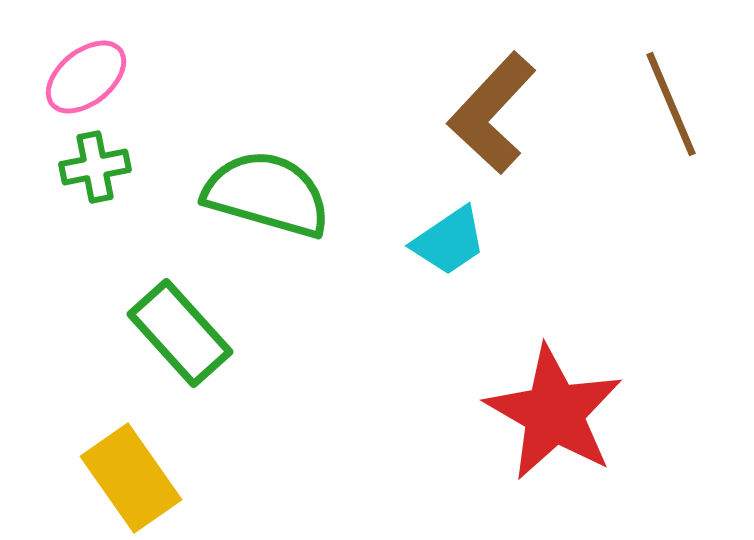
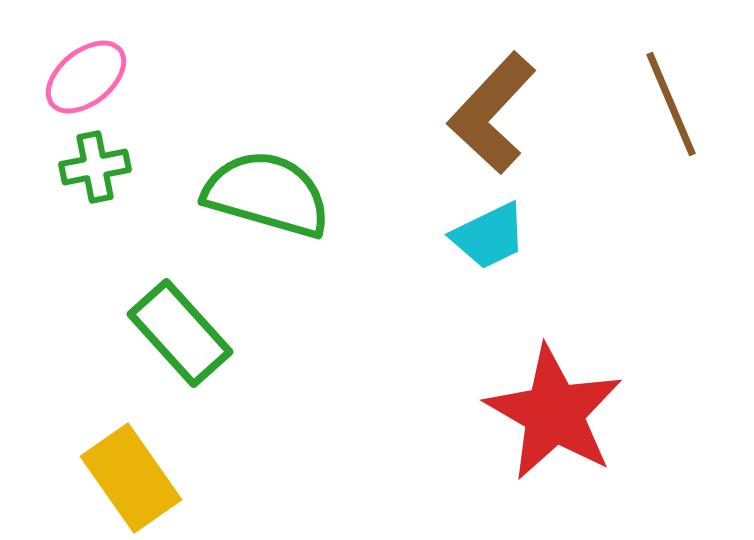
cyan trapezoid: moved 40 px right, 5 px up; rotated 8 degrees clockwise
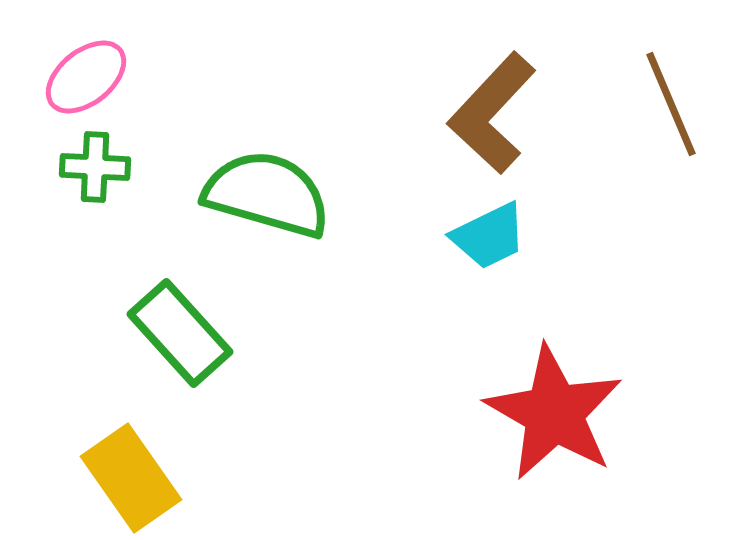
green cross: rotated 14 degrees clockwise
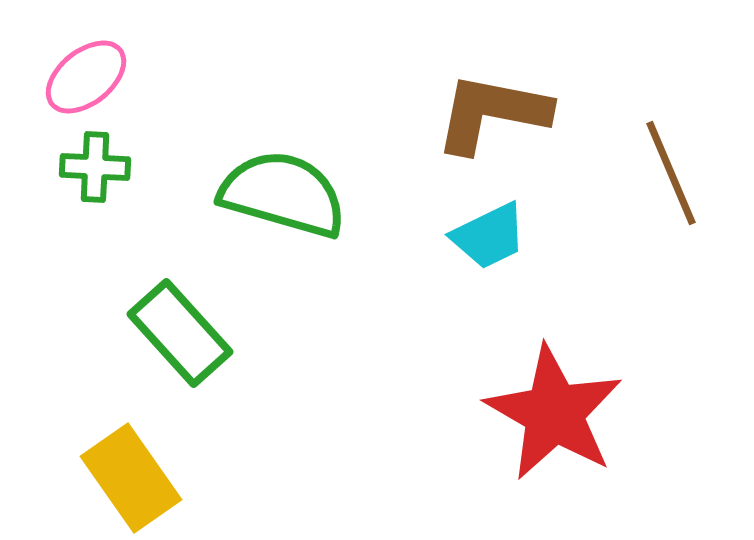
brown line: moved 69 px down
brown L-shape: rotated 58 degrees clockwise
green semicircle: moved 16 px right
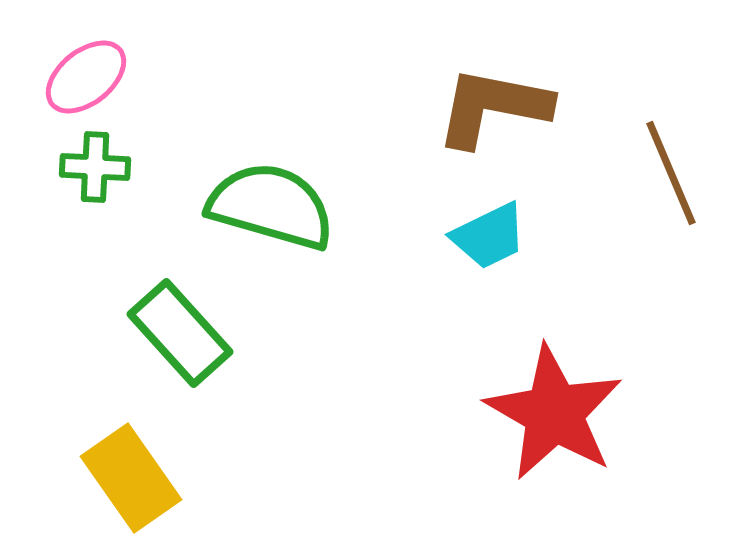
brown L-shape: moved 1 px right, 6 px up
green semicircle: moved 12 px left, 12 px down
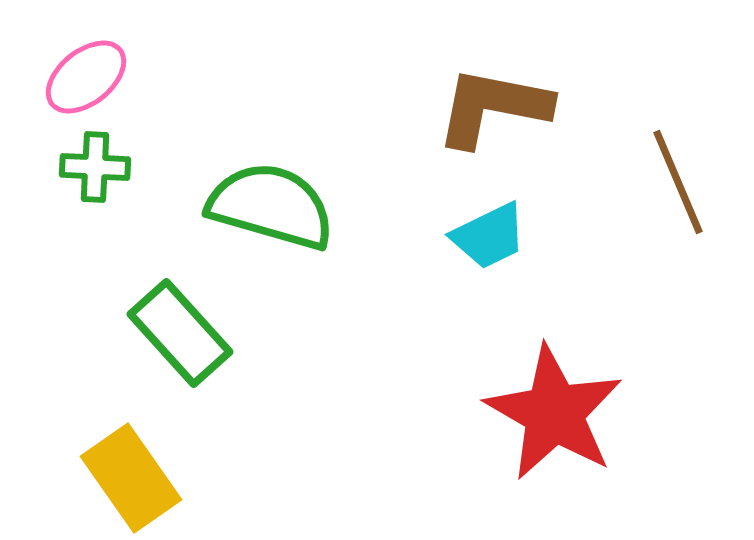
brown line: moved 7 px right, 9 px down
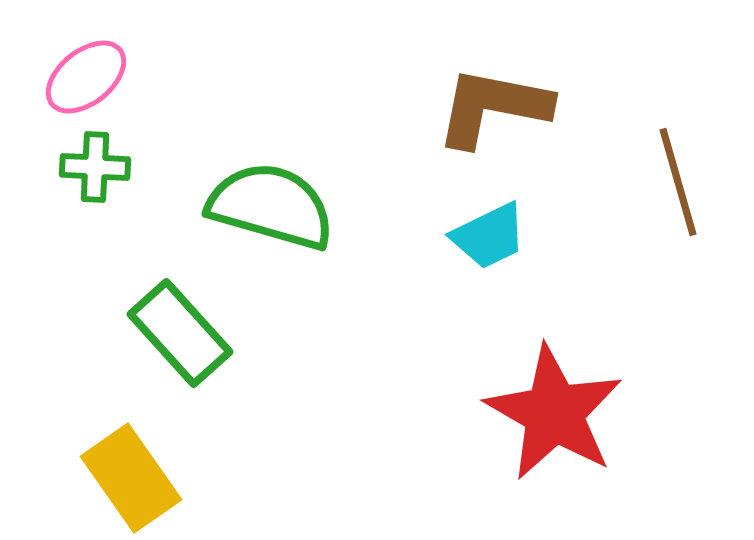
brown line: rotated 7 degrees clockwise
